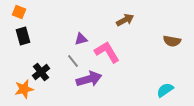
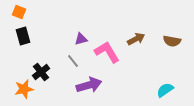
brown arrow: moved 11 px right, 19 px down
purple arrow: moved 6 px down
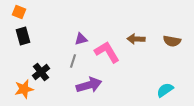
brown arrow: rotated 150 degrees counterclockwise
gray line: rotated 56 degrees clockwise
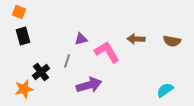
gray line: moved 6 px left
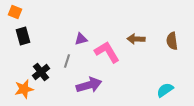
orange square: moved 4 px left
brown semicircle: rotated 72 degrees clockwise
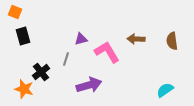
gray line: moved 1 px left, 2 px up
orange star: rotated 30 degrees clockwise
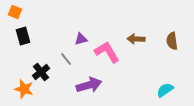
gray line: rotated 56 degrees counterclockwise
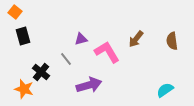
orange square: rotated 16 degrees clockwise
brown arrow: rotated 54 degrees counterclockwise
black cross: rotated 12 degrees counterclockwise
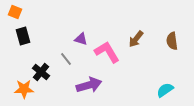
orange square: rotated 16 degrees counterclockwise
purple triangle: rotated 32 degrees clockwise
orange star: rotated 18 degrees counterclockwise
